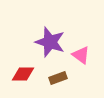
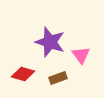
pink triangle: rotated 18 degrees clockwise
red diamond: rotated 15 degrees clockwise
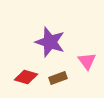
pink triangle: moved 6 px right, 6 px down
red diamond: moved 3 px right, 3 px down
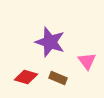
brown rectangle: rotated 42 degrees clockwise
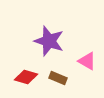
purple star: moved 1 px left, 1 px up
pink triangle: rotated 24 degrees counterclockwise
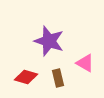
pink triangle: moved 2 px left, 2 px down
brown rectangle: rotated 54 degrees clockwise
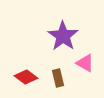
purple star: moved 14 px right, 5 px up; rotated 16 degrees clockwise
red diamond: rotated 20 degrees clockwise
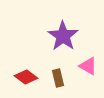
pink triangle: moved 3 px right, 3 px down
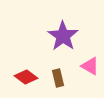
pink triangle: moved 2 px right
